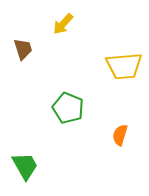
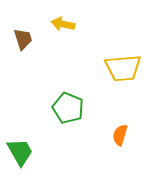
yellow arrow: rotated 60 degrees clockwise
brown trapezoid: moved 10 px up
yellow trapezoid: moved 1 px left, 2 px down
green trapezoid: moved 5 px left, 14 px up
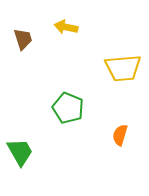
yellow arrow: moved 3 px right, 3 px down
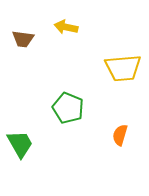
brown trapezoid: rotated 115 degrees clockwise
green trapezoid: moved 8 px up
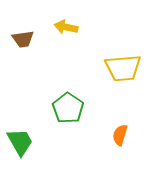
brown trapezoid: rotated 15 degrees counterclockwise
green pentagon: rotated 12 degrees clockwise
green trapezoid: moved 2 px up
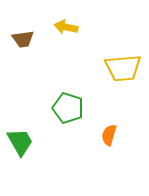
green pentagon: rotated 16 degrees counterclockwise
orange semicircle: moved 11 px left
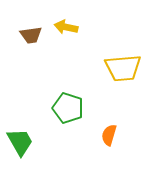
brown trapezoid: moved 8 px right, 4 px up
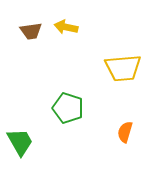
brown trapezoid: moved 4 px up
orange semicircle: moved 16 px right, 3 px up
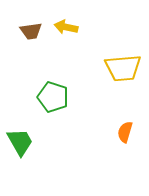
green pentagon: moved 15 px left, 11 px up
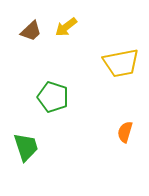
yellow arrow: rotated 50 degrees counterclockwise
brown trapezoid: rotated 35 degrees counterclockwise
yellow trapezoid: moved 2 px left, 5 px up; rotated 6 degrees counterclockwise
green trapezoid: moved 6 px right, 5 px down; rotated 12 degrees clockwise
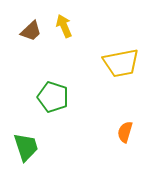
yellow arrow: moved 2 px left, 1 px up; rotated 105 degrees clockwise
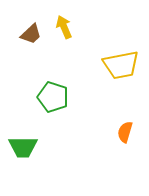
yellow arrow: moved 1 px down
brown trapezoid: moved 3 px down
yellow trapezoid: moved 2 px down
green trapezoid: moved 3 px left; rotated 108 degrees clockwise
